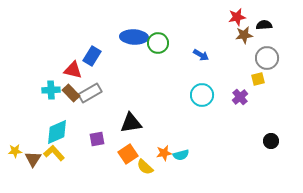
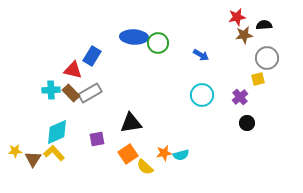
black circle: moved 24 px left, 18 px up
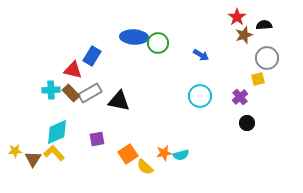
red star: rotated 24 degrees counterclockwise
brown star: rotated 12 degrees counterclockwise
cyan circle: moved 2 px left, 1 px down
black triangle: moved 12 px left, 22 px up; rotated 20 degrees clockwise
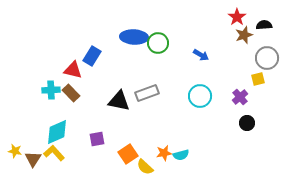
gray rectangle: moved 57 px right; rotated 10 degrees clockwise
yellow star: rotated 16 degrees clockwise
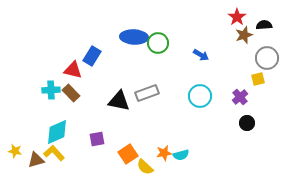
brown triangle: moved 3 px right, 1 px down; rotated 42 degrees clockwise
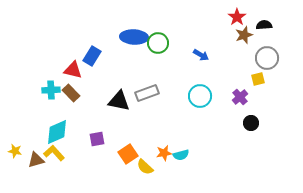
black circle: moved 4 px right
